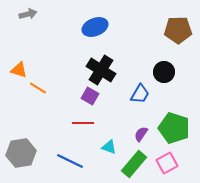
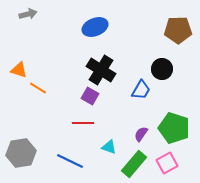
black circle: moved 2 px left, 3 px up
blue trapezoid: moved 1 px right, 4 px up
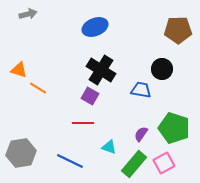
blue trapezoid: rotated 110 degrees counterclockwise
pink square: moved 3 px left
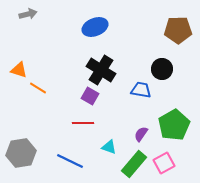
green pentagon: moved 3 px up; rotated 24 degrees clockwise
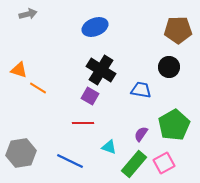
black circle: moved 7 px right, 2 px up
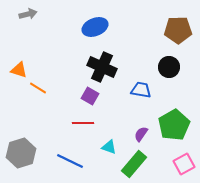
black cross: moved 1 px right, 3 px up; rotated 8 degrees counterclockwise
gray hexagon: rotated 8 degrees counterclockwise
pink square: moved 20 px right, 1 px down
